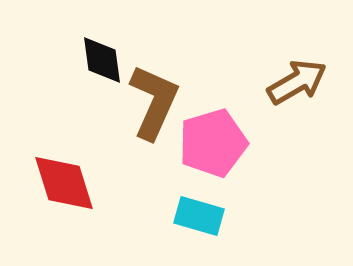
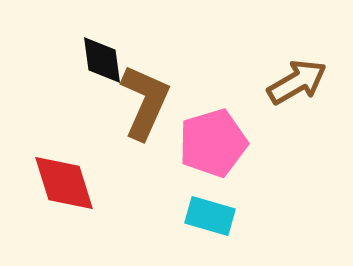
brown L-shape: moved 9 px left
cyan rectangle: moved 11 px right
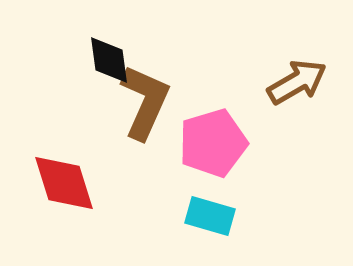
black diamond: moved 7 px right
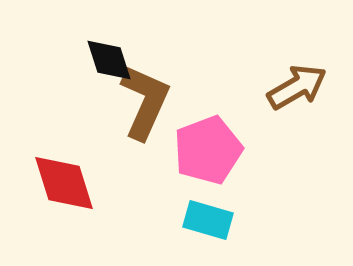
black diamond: rotated 10 degrees counterclockwise
brown arrow: moved 5 px down
pink pentagon: moved 5 px left, 7 px down; rotated 4 degrees counterclockwise
cyan rectangle: moved 2 px left, 4 px down
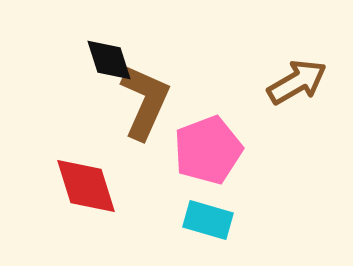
brown arrow: moved 5 px up
red diamond: moved 22 px right, 3 px down
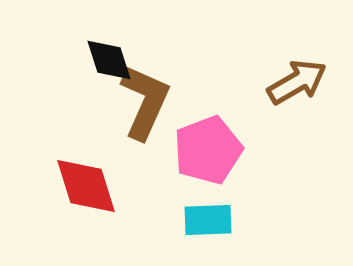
cyan rectangle: rotated 18 degrees counterclockwise
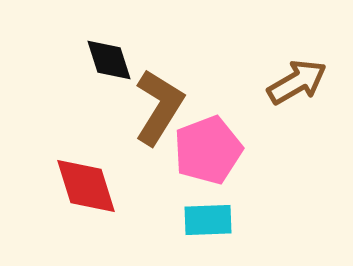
brown L-shape: moved 14 px right, 5 px down; rotated 8 degrees clockwise
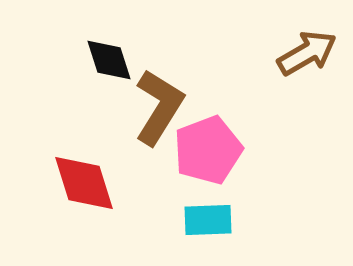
brown arrow: moved 10 px right, 29 px up
red diamond: moved 2 px left, 3 px up
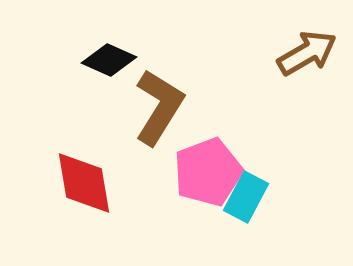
black diamond: rotated 48 degrees counterclockwise
pink pentagon: moved 22 px down
red diamond: rotated 8 degrees clockwise
cyan rectangle: moved 38 px right, 23 px up; rotated 60 degrees counterclockwise
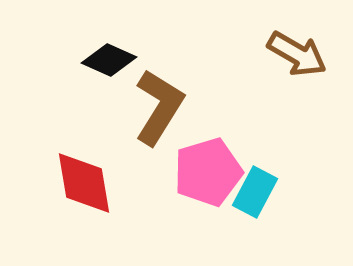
brown arrow: moved 10 px left, 1 px down; rotated 60 degrees clockwise
pink pentagon: rotated 4 degrees clockwise
cyan rectangle: moved 9 px right, 5 px up
